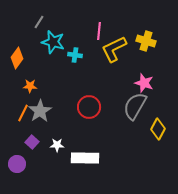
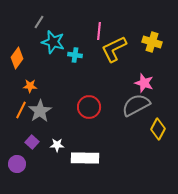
yellow cross: moved 6 px right, 1 px down
gray semicircle: moved 1 px right, 1 px up; rotated 32 degrees clockwise
orange line: moved 2 px left, 3 px up
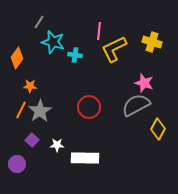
purple square: moved 2 px up
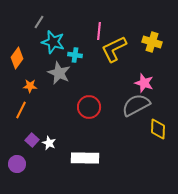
gray star: moved 19 px right, 38 px up; rotated 15 degrees counterclockwise
yellow diamond: rotated 25 degrees counterclockwise
white star: moved 8 px left, 2 px up; rotated 24 degrees clockwise
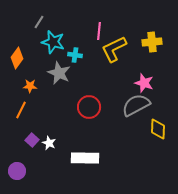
yellow cross: rotated 24 degrees counterclockwise
purple circle: moved 7 px down
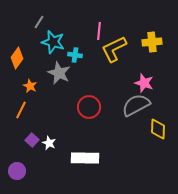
orange star: rotated 24 degrees clockwise
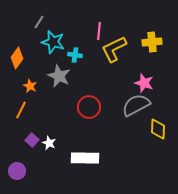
gray star: moved 3 px down
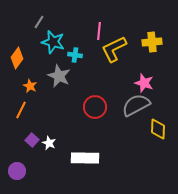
red circle: moved 6 px right
